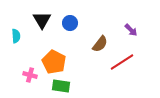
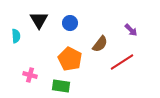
black triangle: moved 3 px left
orange pentagon: moved 16 px right, 3 px up
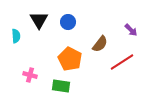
blue circle: moved 2 px left, 1 px up
